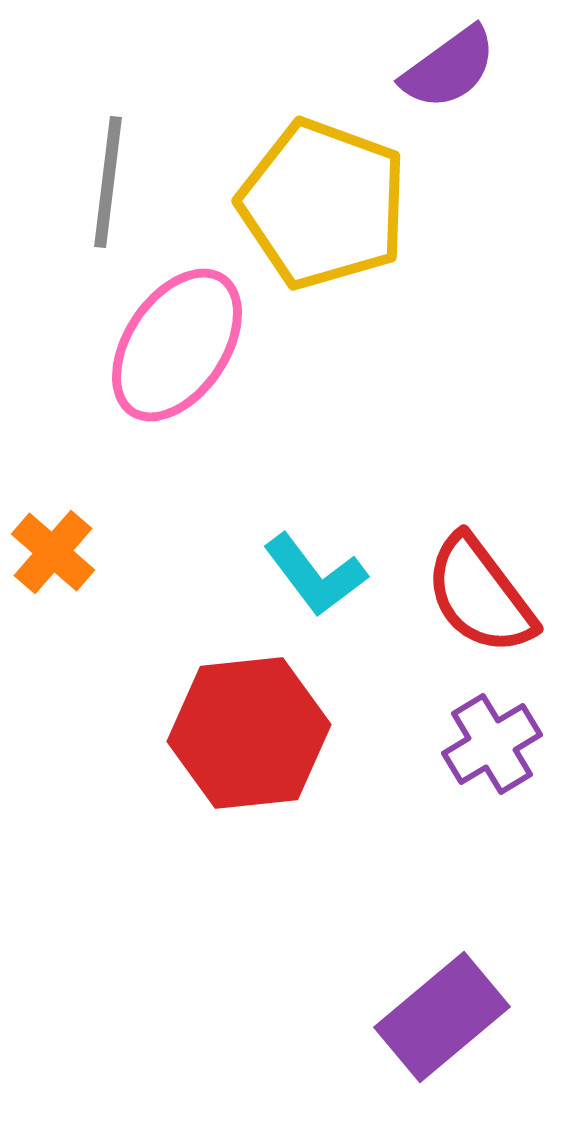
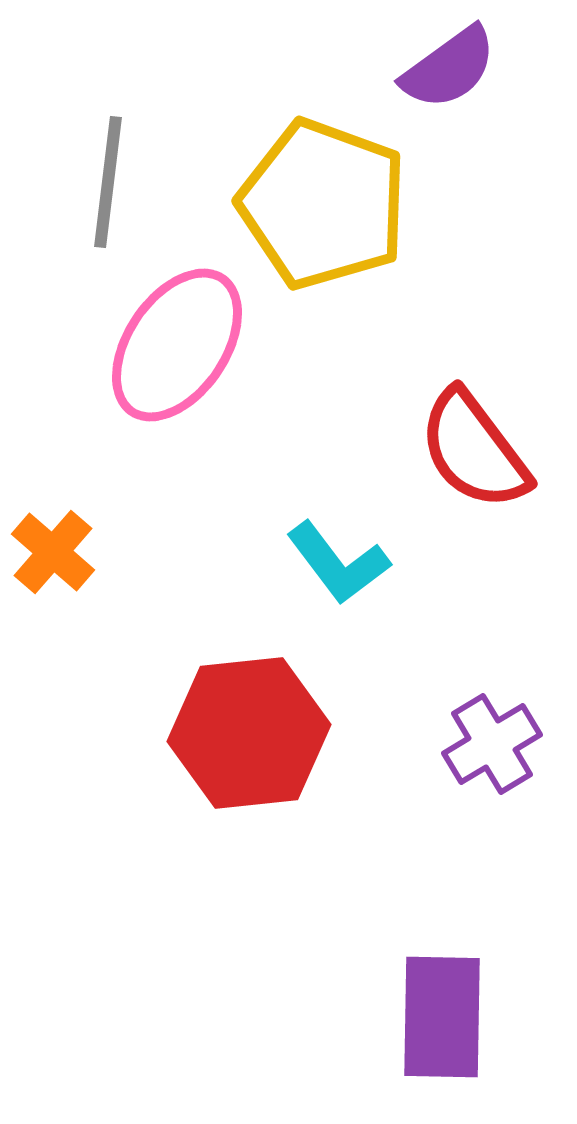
cyan L-shape: moved 23 px right, 12 px up
red semicircle: moved 6 px left, 145 px up
purple rectangle: rotated 49 degrees counterclockwise
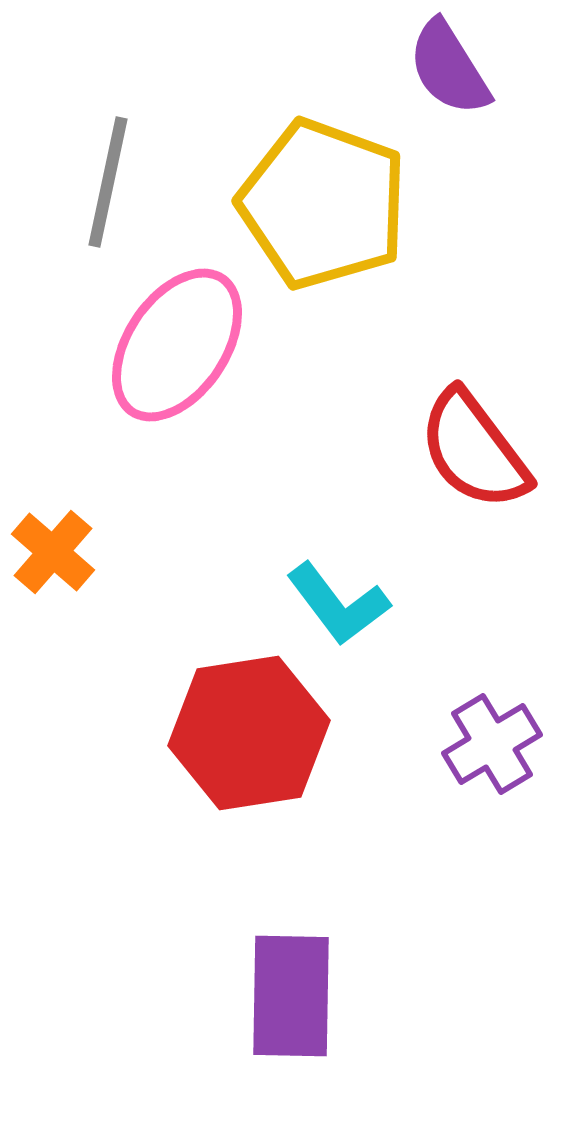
purple semicircle: rotated 94 degrees clockwise
gray line: rotated 5 degrees clockwise
cyan L-shape: moved 41 px down
red hexagon: rotated 3 degrees counterclockwise
purple rectangle: moved 151 px left, 21 px up
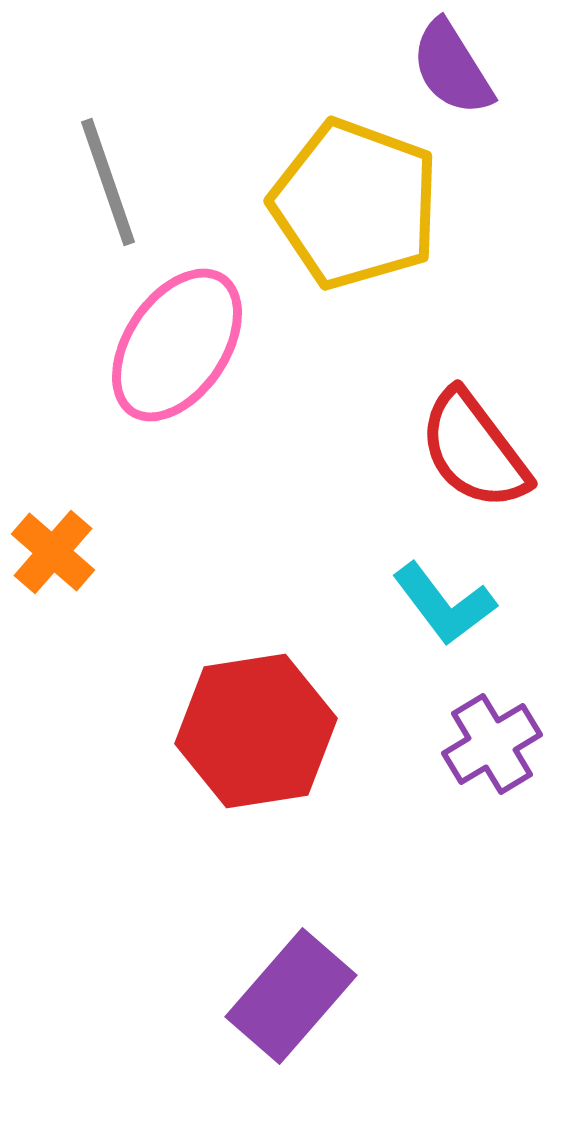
purple semicircle: moved 3 px right
gray line: rotated 31 degrees counterclockwise
yellow pentagon: moved 32 px right
cyan L-shape: moved 106 px right
red hexagon: moved 7 px right, 2 px up
purple rectangle: rotated 40 degrees clockwise
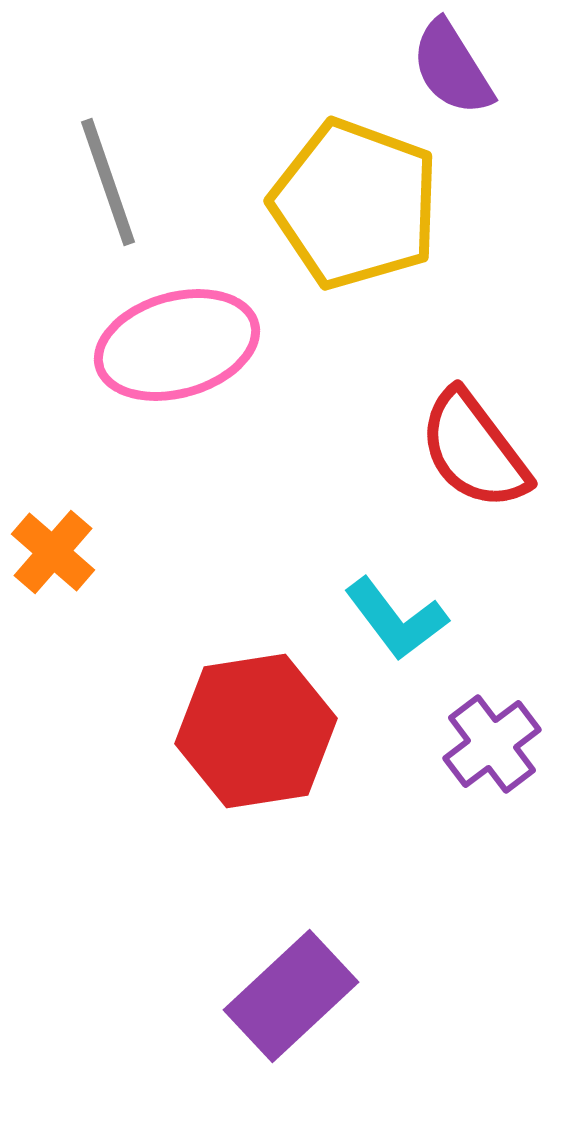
pink ellipse: rotated 40 degrees clockwise
cyan L-shape: moved 48 px left, 15 px down
purple cross: rotated 6 degrees counterclockwise
purple rectangle: rotated 6 degrees clockwise
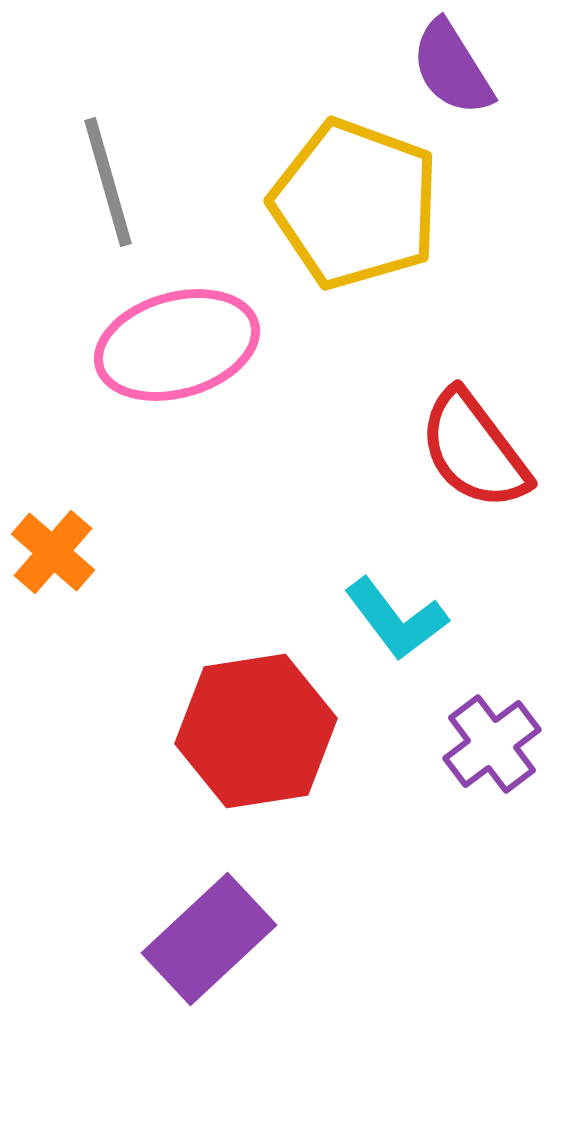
gray line: rotated 3 degrees clockwise
purple rectangle: moved 82 px left, 57 px up
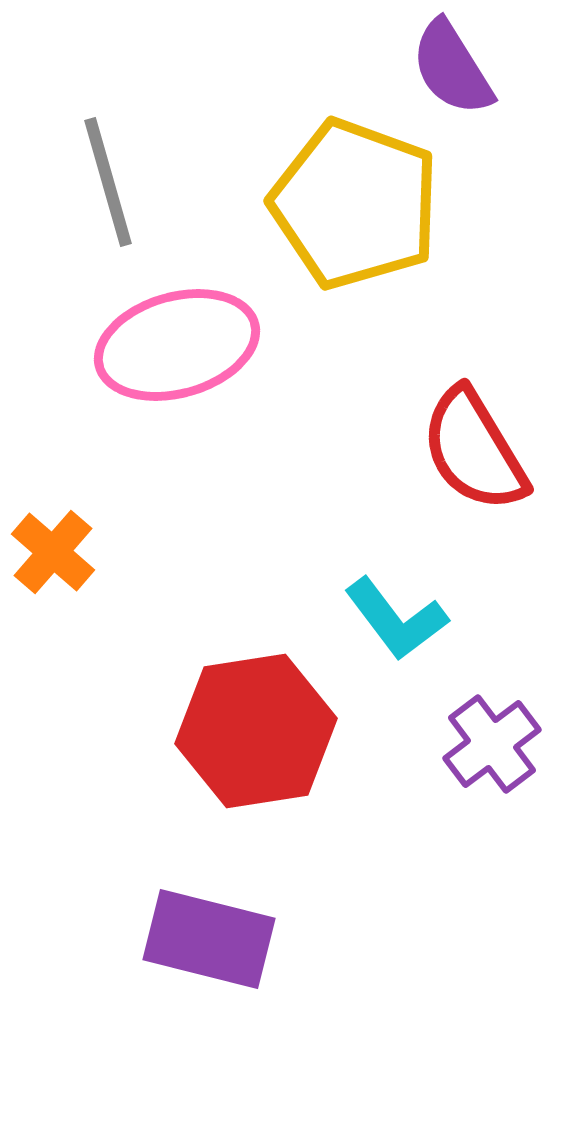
red semicircle: rotated 6 degrees clockwise
purple rectangle: rotated 57 degrees clockwise
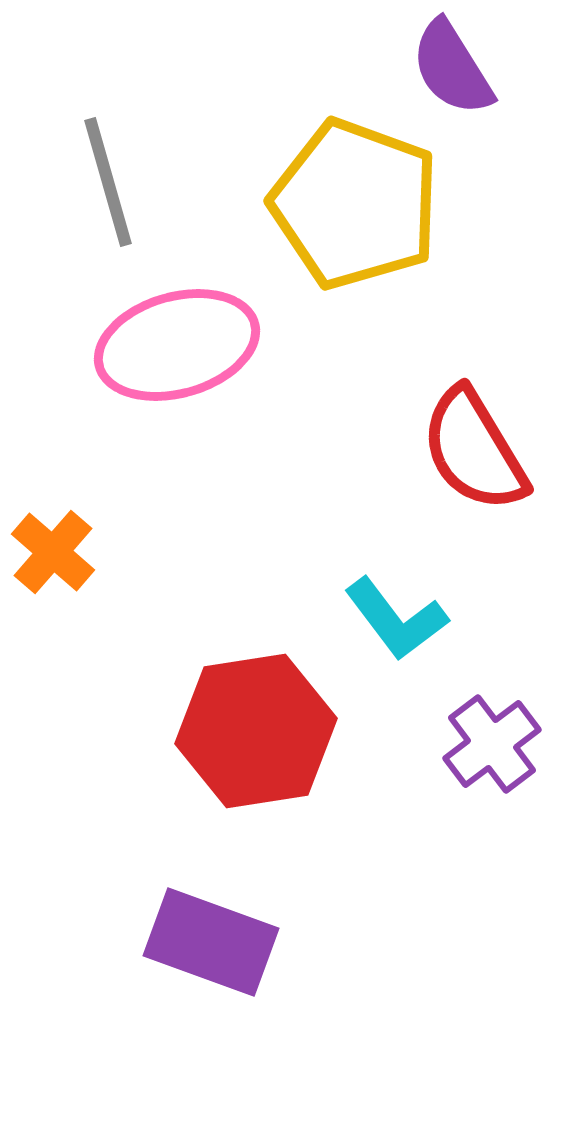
purple rectangle: moved 2 px right, 3 px down; rotated 6 degrees clockwise
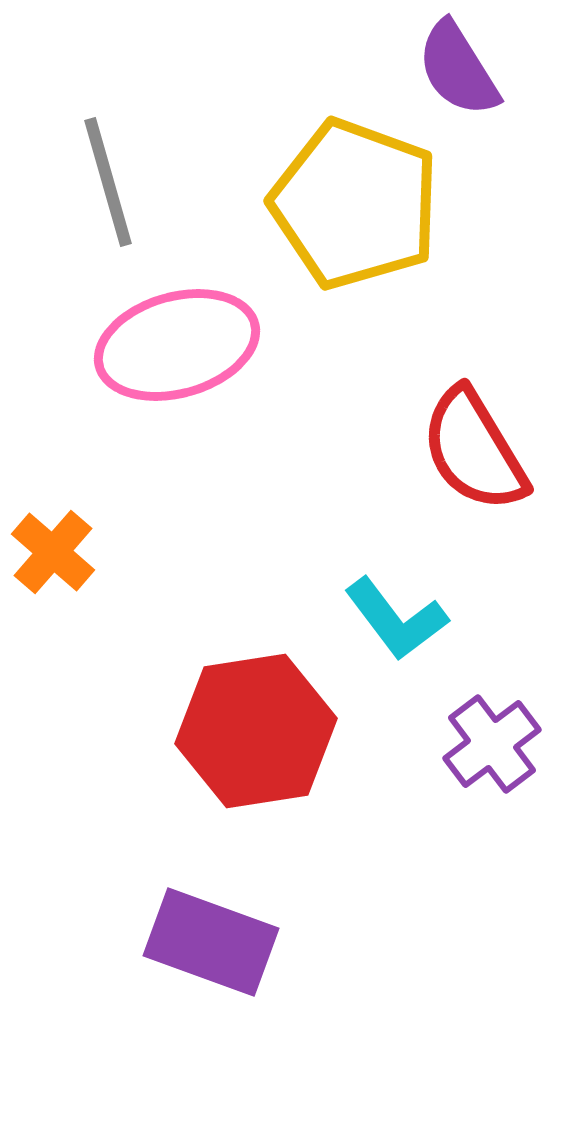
purple semicircle: moved 6 px right, 1 px down
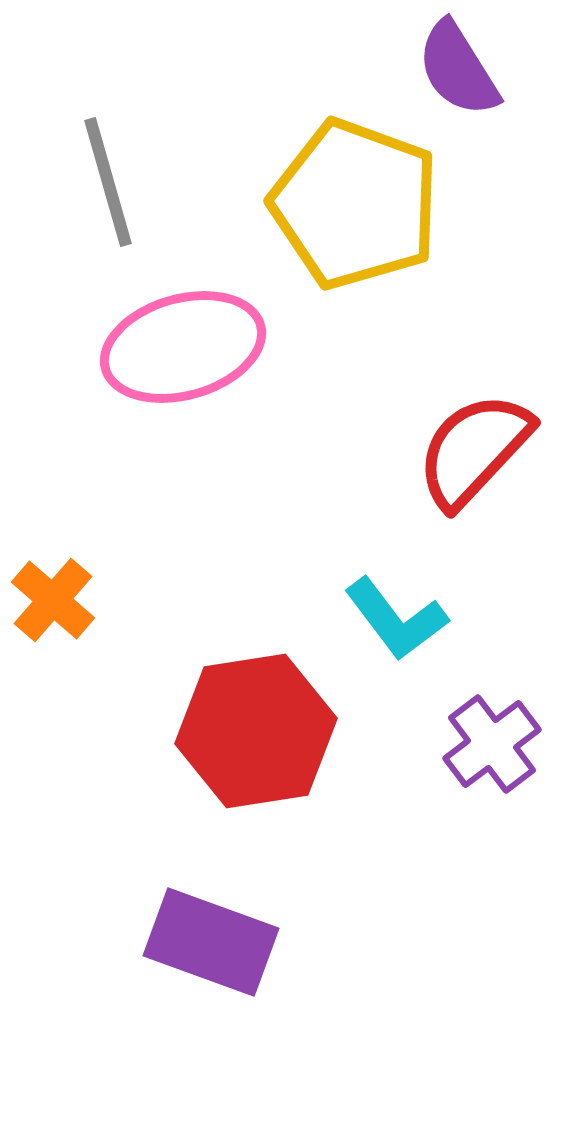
pink ellipse: moved 6 px right, 2 px down
red semicircle: rotated 74 degrees clockwise
orange cross: moved 48 px down
